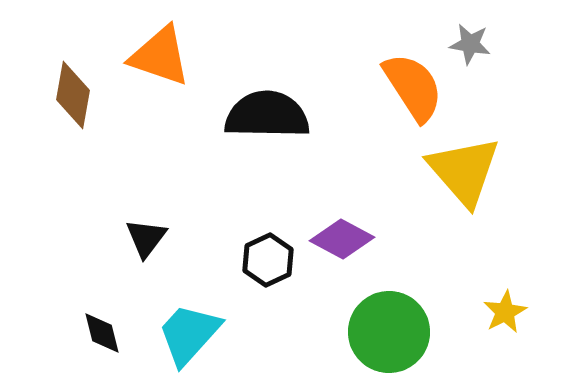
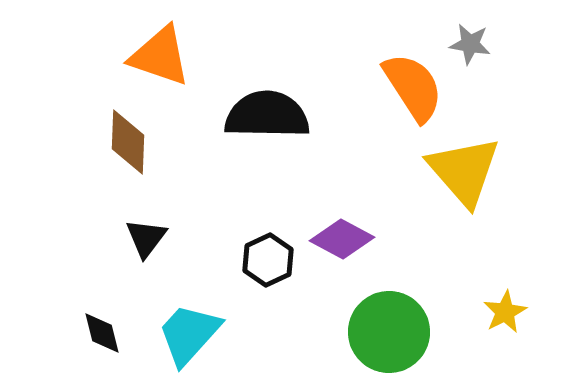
brown diamond: moved 55 px right, 47 px down; rotated 8 degrees counterclockwise
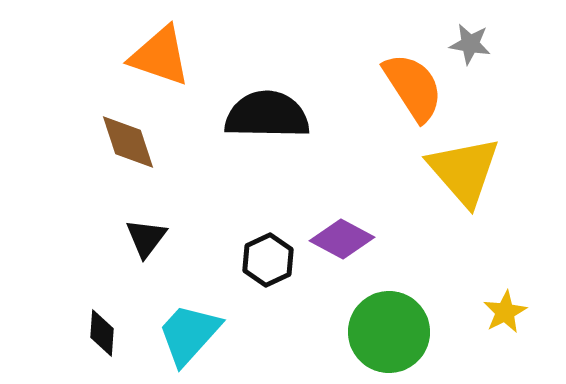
brown diamond: rotated 20 degrees counterclockwise
black diamond: rotated 18 degrees clockwise
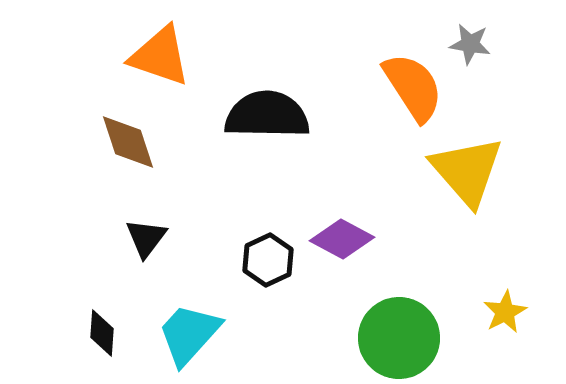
yellow triangle: moved 3 px right
green circle: moved 10 px right, 6 px down
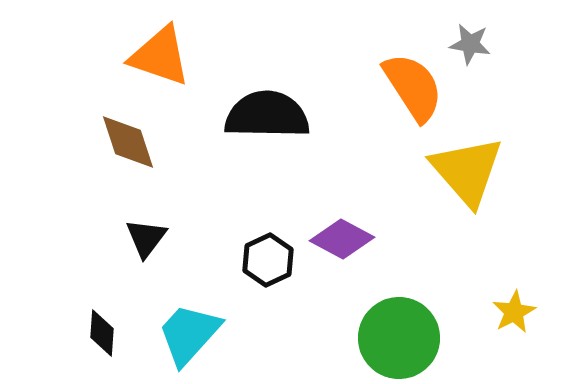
yellow star: moved 9 px right
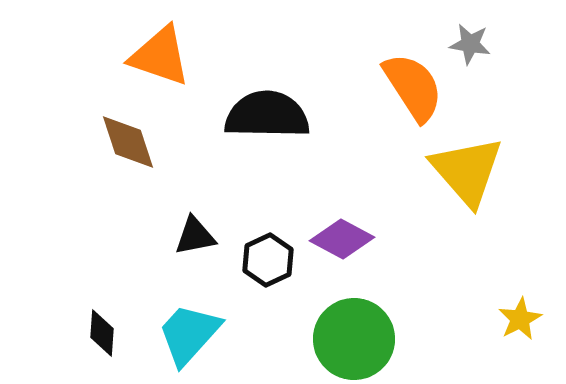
black triangle: moved 49 px right, 2 px up; rotated 42 degrees clockwise
yellow star: moved 6 px right, 7 px down
green circle: moved 45 px left, 1 px down
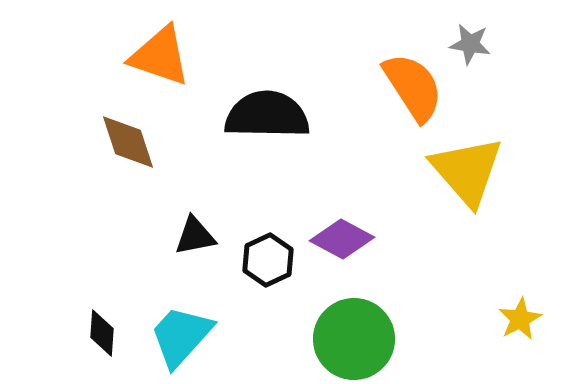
cyan trapezoid: moved 8 px left, 2 px down
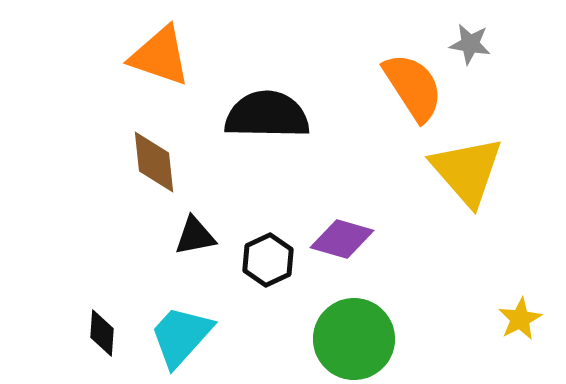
brown diamond: moved 26 px right, 20 px down; rotated 12 degrees clockwise
purple diamond: rotated 12 degrees counterclockwise
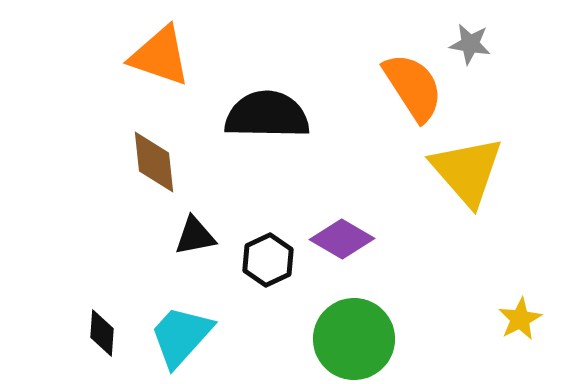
purple diamond: rotated 14 degrees clockwise
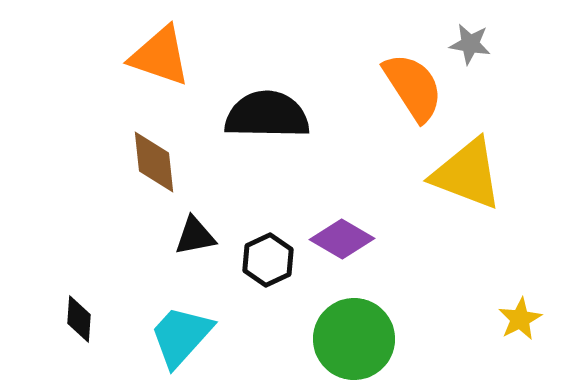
yellow triangle: moved 3 px down; rotated 28 degrees counterclockwise
black diamond: moved 23 px left, 14 px up
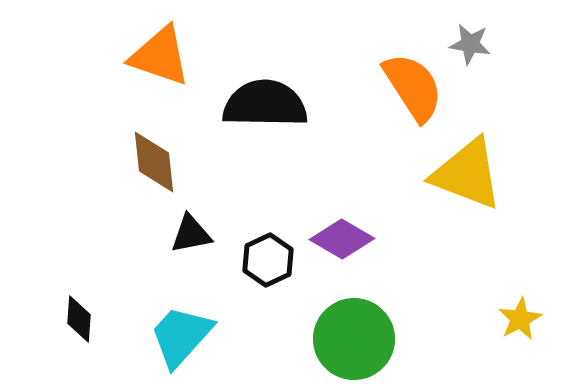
black semicircle: moved 2 px left, 11 px up
black triangle: moved 4 px left, 2 px up
